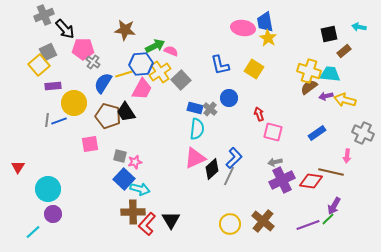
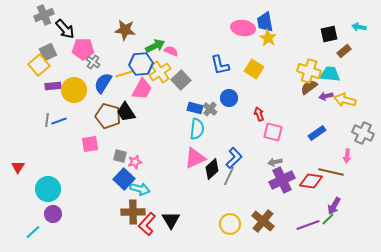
yellow circle at (74, 103): moved 13 px up
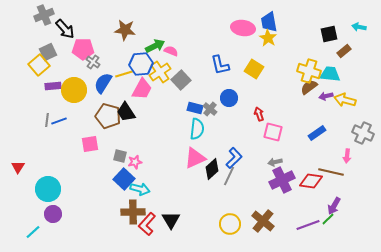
blue trapezoid at (265, 22): moved 4 px right
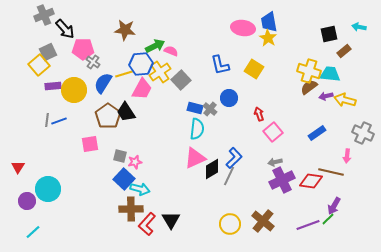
brown pentagon at (108, 116): rotated 20 degrees clockwise
pink square at (273, 132): rotated 36 degrees clockwise
black diamond at (212, 169): rotated 10 degrees clockwise
brown cross at (133, 212): moved 2 px left, 3 px up
purple circle at (53, 214): moved 26 px left, 13 px up
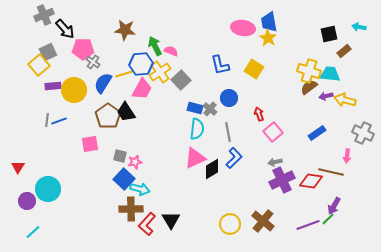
green arrow at (155, 46): rotated 90 degrees counterclockwise
gray line at (229, 176): moved 1 px left, 44 px up; rotated 36 degrees counterclockwise
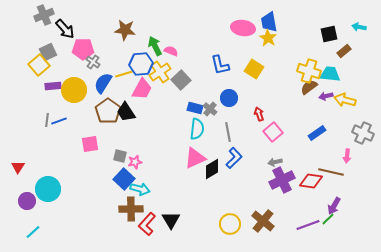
brown pentagon at (108, 116): moved 5 px up
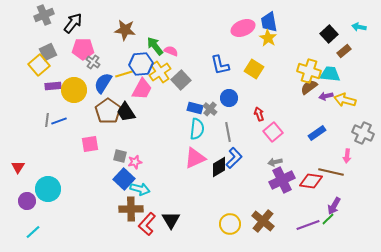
pink ellipse at (243, 28): rotated 30 degrees counterclockwise
black arrow at (65, 29): moved 8 px right, 6 px up; rotated 100 degrees counterclockwise
black square at (329, 34): rotated 30 degrees counterclockwise
green arrow at (155, 46): rotated 12 degrees counterclockwise
black diamond at (212, 169): moved 7 px right, 2 px up
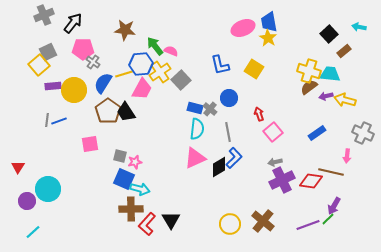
blue square at (124, 179): rotated 20 degrees counterclockwise
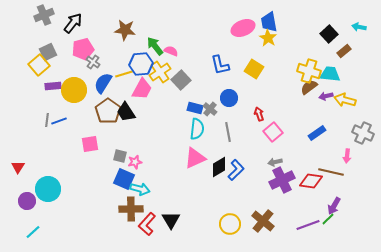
pink pentagon at (83, 49): rotated 15 degrees counterclockwise
blue L-shape at (234, 158): moved 2 px right, 12 px down
